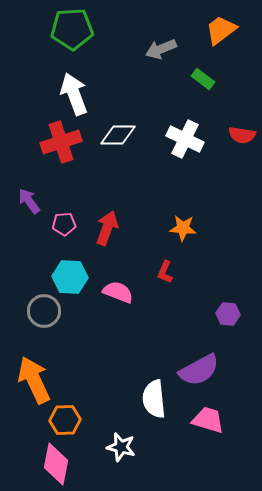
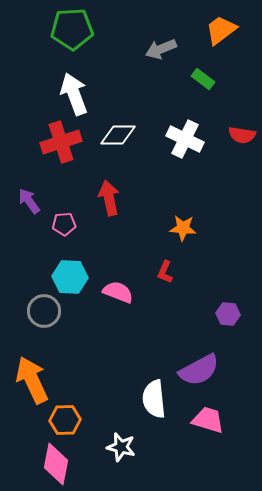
red arrow: moved 2 px right, 30 px up; rotated 32 degrees counterclockwise
orange arrow: moved 2 px left
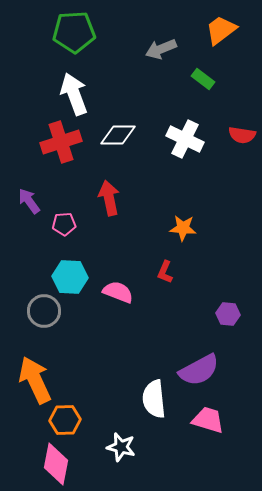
green pentagon: moved 2 px right, 3 px down
orange arrow: moved 3 px right
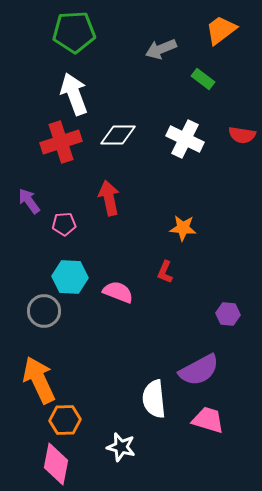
orange arrow: moved 4 px right
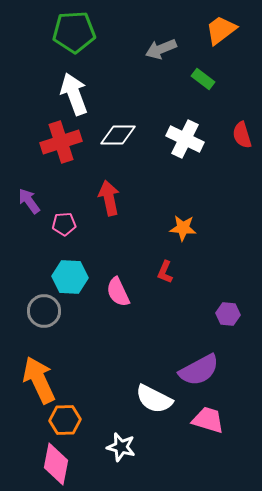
red semicircle: rotated 64 degrees clockwise
pink semicircle: rotated 136 degrees counterclockwise
white semicircle: rotated 57 degrees counterclockwise
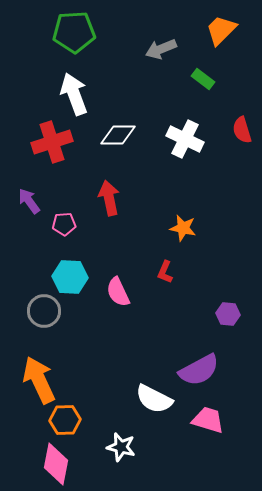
orange trapezoid: rotated 8 degrees counterclockwise
red semicircle: moved 5 px up
red cross: moved 9 px left
orange star: rotated 8 degrees clockwise
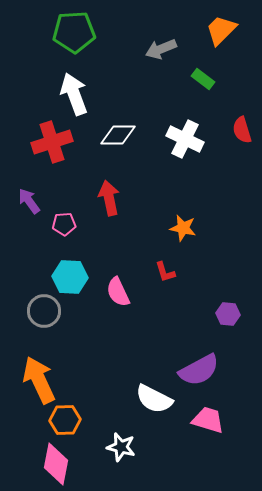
red L-shape: rotated 40 degrees counterclockwise
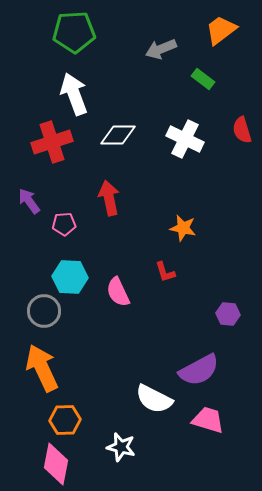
orange trapezoid: rotated 8 degrees clockwise
orange arrow: moved 3 px right, 12 px up
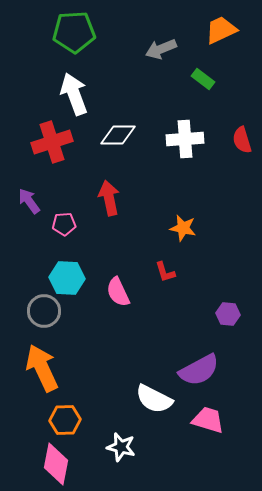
orange trapezoid: rotated 12 degrees clockwise
red semicircle: moved 10 px down
white cross: rotated 30 degrees counterclockwise
cyan hexagon: moved 3 px left, 1 px down
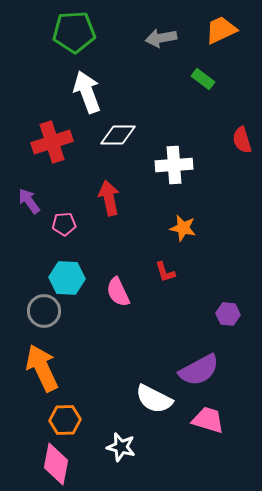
gray arrow: moved 11 px up; rotated 12 degrees clockwise
white arrow: moved 13 px right, 2 px up
white cross: moved 11 px left, 26 px down
